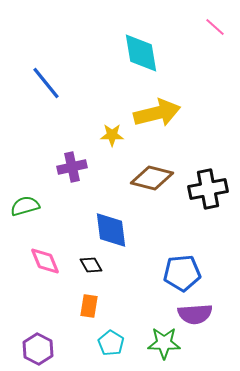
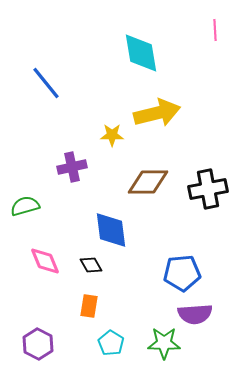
pink line: moved 3 px down; rotated 45 degrees clockwise
brown diamond: moved 4 px left, 4 px down; rotated 15 degrees counterclockwise
purple hexagon: moved 5 px up
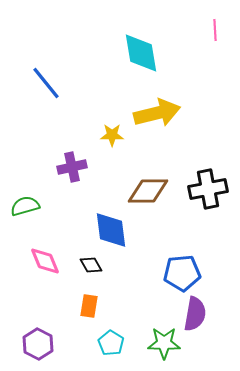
brown diamond: moved 9 px down
purple semicircle: rotated 76 degrees counterclockwise
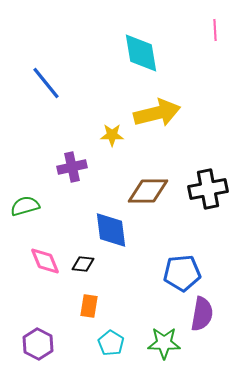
black diamond: moved 8 px left, 1 px up; rotated 55 degrees counterclockwise
purple semicircle: moved 7 px right
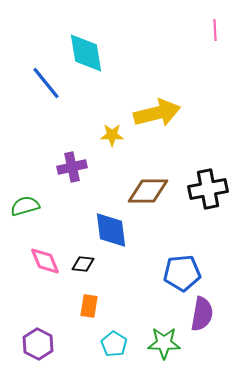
cyan diamond: moved 55 px left
cyan pentagon: moved 3 px right, 1 px down
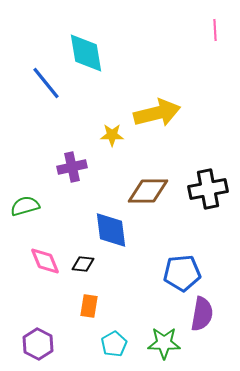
cyan pentagon: rotated 10 degrees clockwise
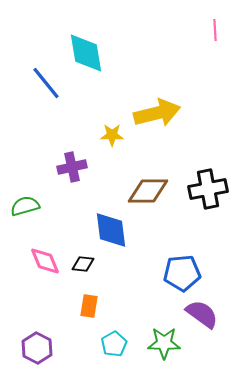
purple semicircle: rotated 64 degrees counterclockwise
purple hexagon: moved 1 px left, 4 px down
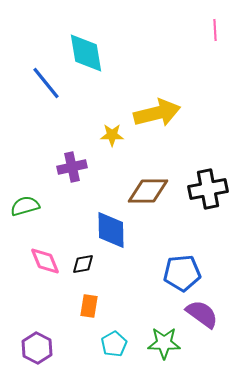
blue diamond: rotated 6 degrees clockwise
black diamond: rotated 15 degrees counterclockwise
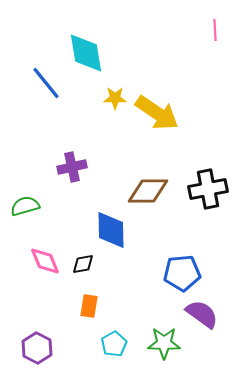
yellow arrow: rotated 48 degrees clockwise
yellow star: moved 3 px right, 37 px up
